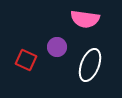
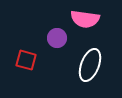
purple circle: moved 9 px up
red square: rotated 10 degrees counterclockwise
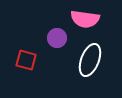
white ellipse: moved 5 px up
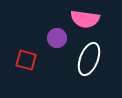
white ellipse: moved 1 px left, 1 px up
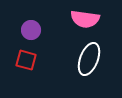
purple circle: moved 26 px left, 8 px up
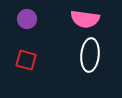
purple circle: moved 4 px left, 11 px up
white ellipse: moved 1 px right, 4 px up; rotated 16 degrees counterclockwise
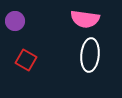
purple circle: moved 12 px left, 2 px down
red square: rotated 15 degrees clockwise
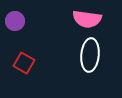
pink semicircle: moved 2 px right
red square: moved 2 px left, 3 px down
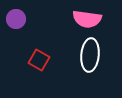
purple circle: moved 1 px right, 2 px up
red square: moved 15 px right, 3 px up
